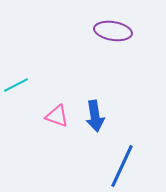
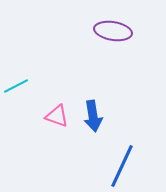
cyan line: moved 1 px down
blue arrow: moved 2 px left
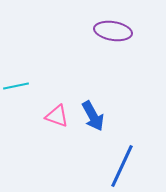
cyan line: rotated 15 degrees clockwise
blue arrow: rotated 20 degrees counterclockwise
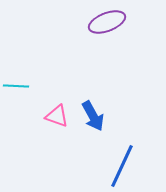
purple ellipse: moved 6 px left, 9 px up; rotated 30 degrees counterclockwise
cyan line: rotated 15 degrees clockwise
